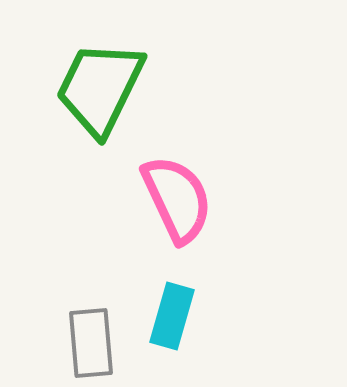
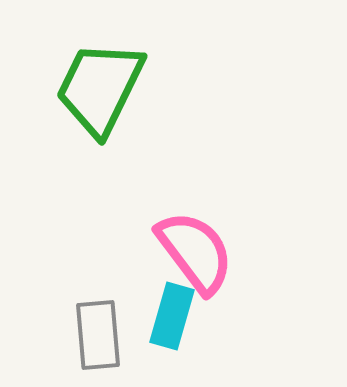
pink semicircle: moved 18 px right, 53 px down; rotated 12 degrees counterclockwise
gray rectangle: moved 7 px right, 8 px up
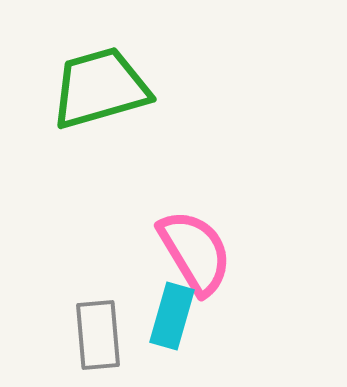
green trapezoid: rotated 48 degrees clockwise
pink semicircle: rotated 6 degrees clockwise
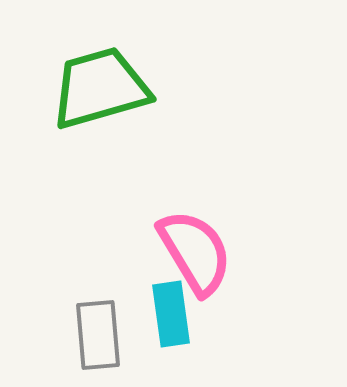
cyan rectangle: moved 1 px left, 2 px up; rotated 24 degrees counterclockwise
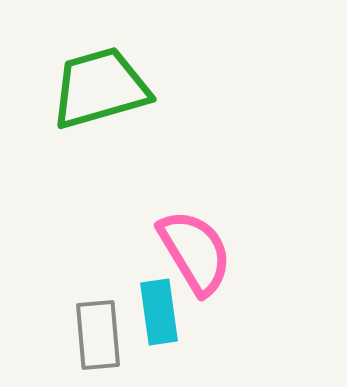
cyan rectangle: moved 12 px left, 2 px up
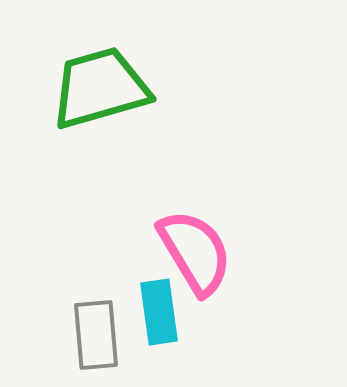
gray rectangle: moved 2 px left
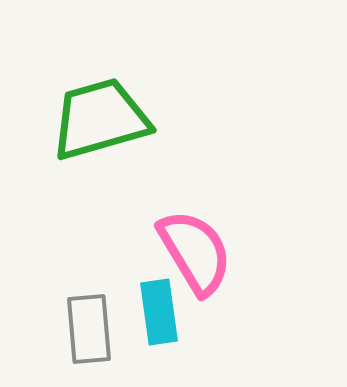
green trapezoid: moved 31 px down
gray rectangle: moved 7 px left, 6 px up
